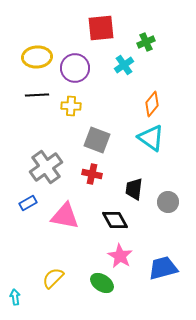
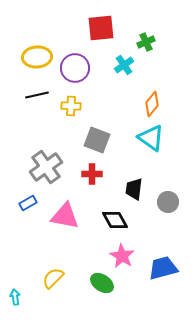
black line: rotated 10 degrees counterclockwise
red cross: rotated 12 degrees counterclockwise
pink star: moved 2 px right
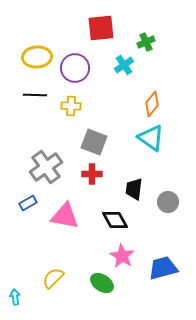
black line: moved 2 px left; rotated 15 degrees clockwise
gray square: moved 3 px left, 2 px down
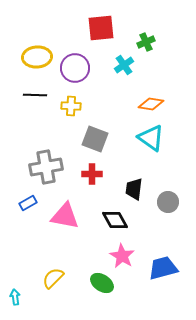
orange diamond: moved 1 px left; rotated 60 degrees clockwise
gray square: moved 1 px right, 3 px up
gray cross: rotated 24 degrees clockwise
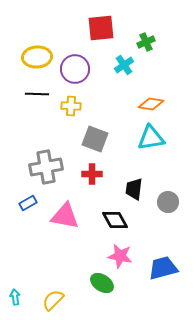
purple circle: moved 1 px down
black line: moved 2 px right, 1 px up
cyan triangle: rotated 44 degrees counterclockwise
pink star: moved 2 px left; rotated 20 degrees counterclockwise
yellow semicircle: moved 22 px down
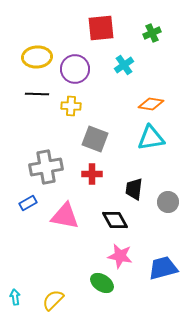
green cross: moved 6 px right, 9 px up
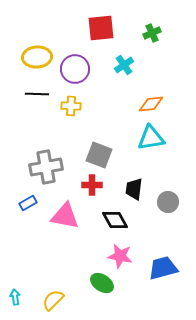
orange diamond: rotated 15 degrees counterclockwise
gray square: moved 4 px right, 16 px down
red cross: moved 11 px down
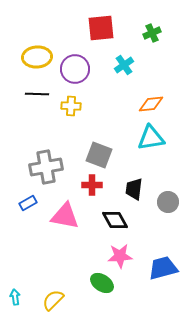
pink star: rotated 15 degrees counterclockwise
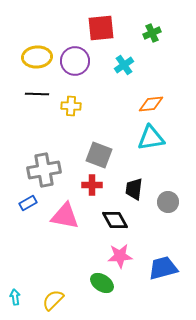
purple circle: moved 8 px up
gray cross: moved 2 px left, 3 px down
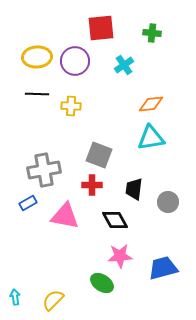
green cross: rotated 30 degrees clockwise
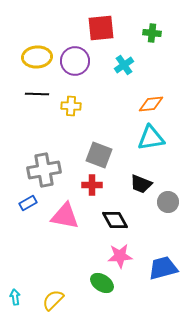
black trapezoid: moved 7 px right, 5 px up; rotated 75 degrees counterclockwise
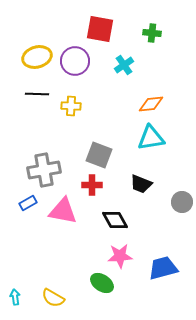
red square: moved 1 px left, 1 px down; rotated 16 degrees clockwise
yellow ellipse: rotated 12 degrees counterclockwise
gray circle: moved 14 px right
pink triangle: moved 2 px left, 5 px up
yellow semicircle: moved 2 px up; rotated 105 degrees counterclockwise
